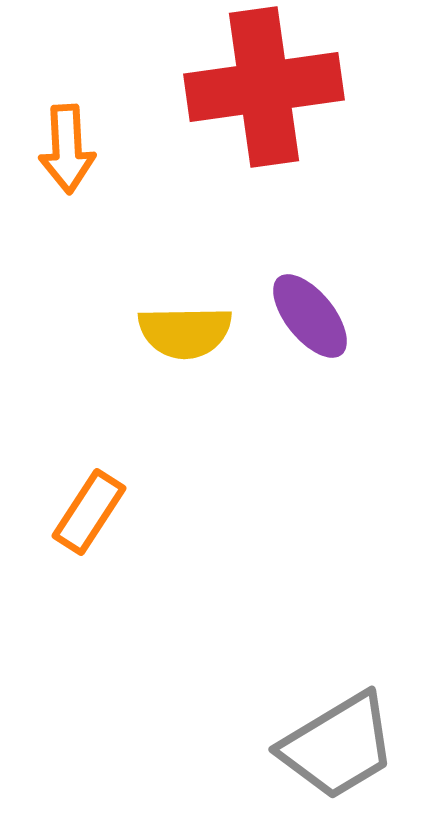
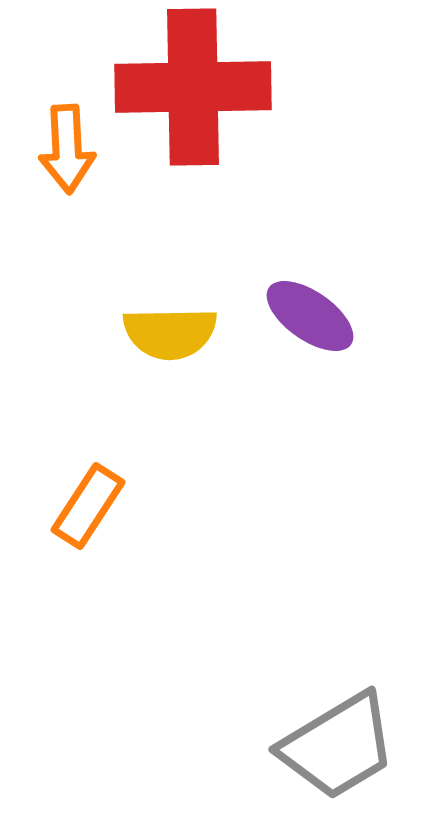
red cross: moved 71 px left; rotated 7 degrees clockwise
purple ellipse: rotated 16 degrees counterclockwise
yellow semicircle: moved 15 px left, 1 px down
orange rectangle: moved 1 px left, 6 px up
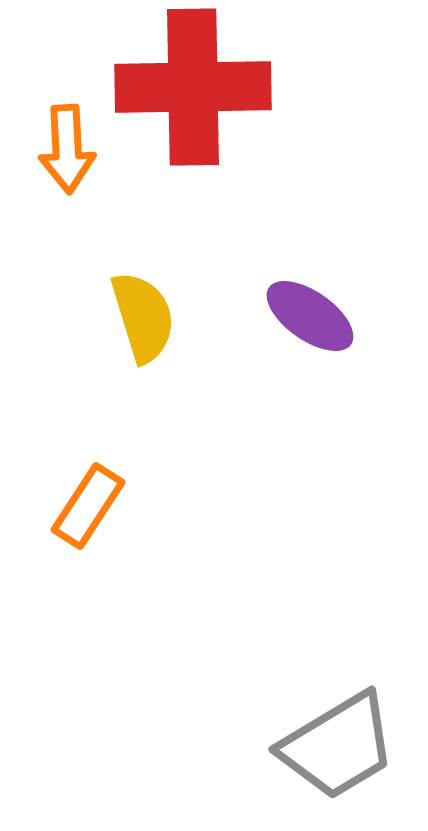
yellow semicircle: moved 27 px left, 16 px up; rotated 106 degrees counterclockwise
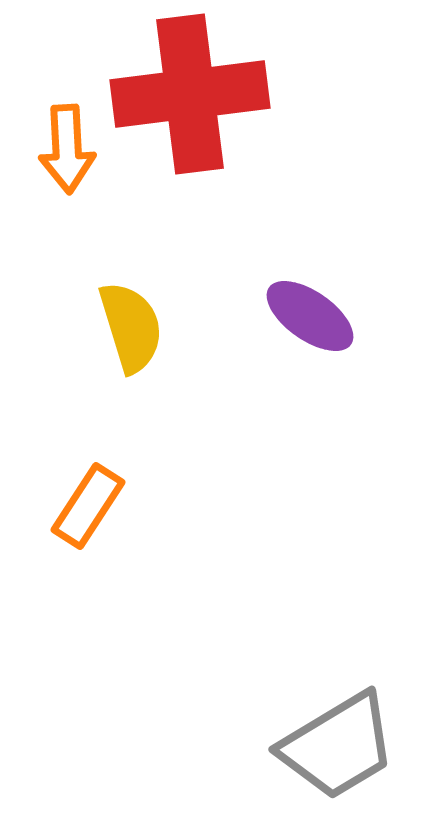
red cross: moved 3 px left, 7 px down; rotated 6 degrees counterclockwise
yellow semicircle: moved 12 px left, 10 px down
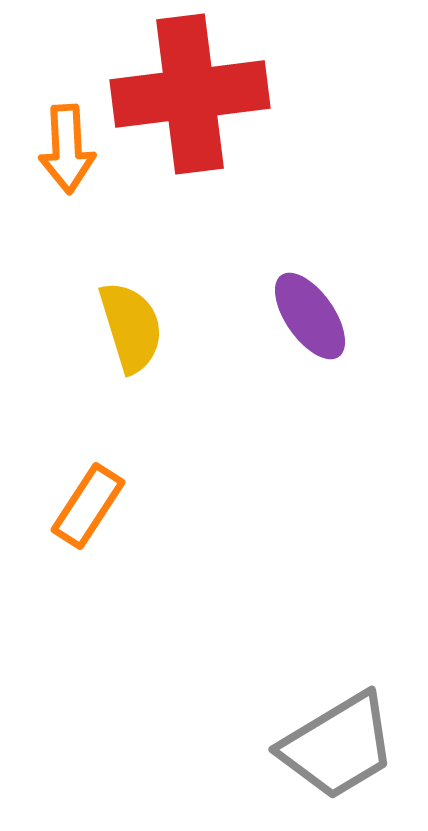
purple ellipse: rotated 20 degrees clockwise
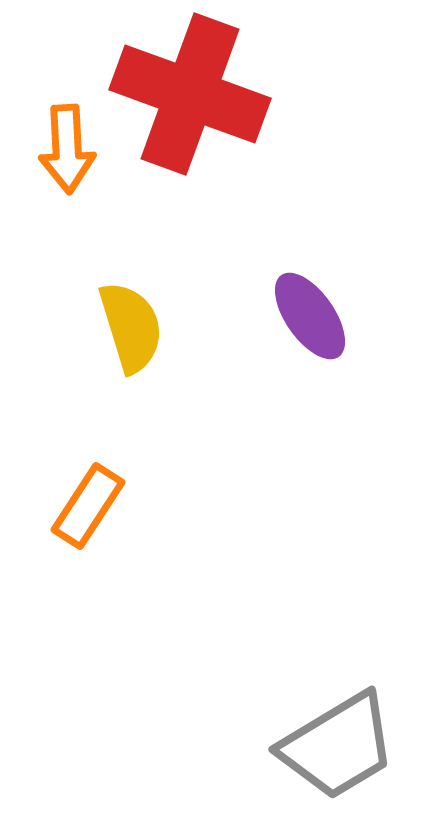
red cross: rotated 27 degrees clockwise
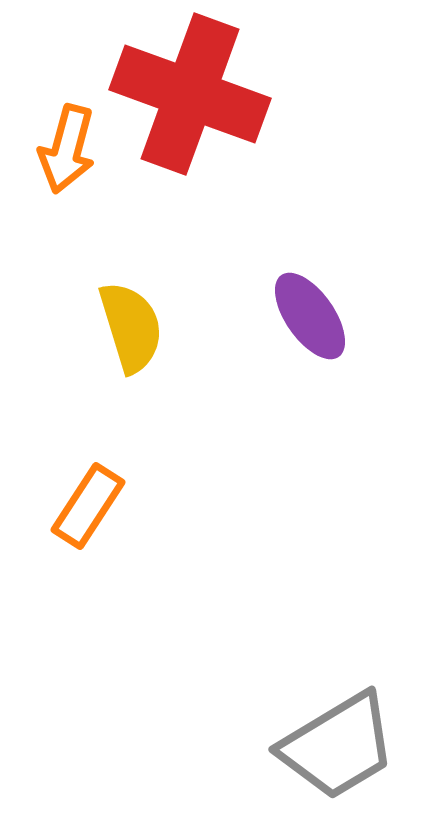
orange arrow: rotated 18 degrees clockwise
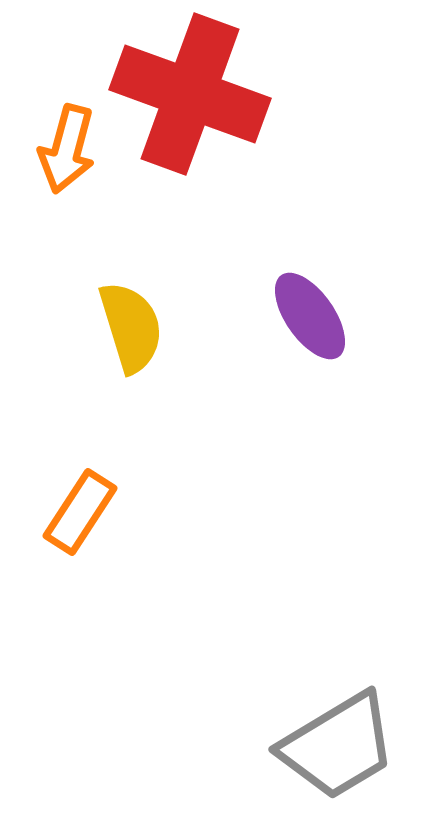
orange rectangle: moved 8 px left, 6 px down
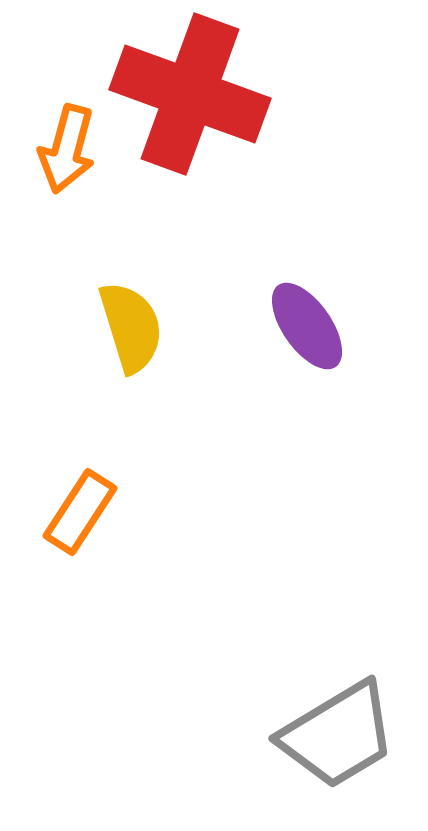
purple ellipse: moved 3 px left, 10 px down
gray trapezoid: moved 11 px up
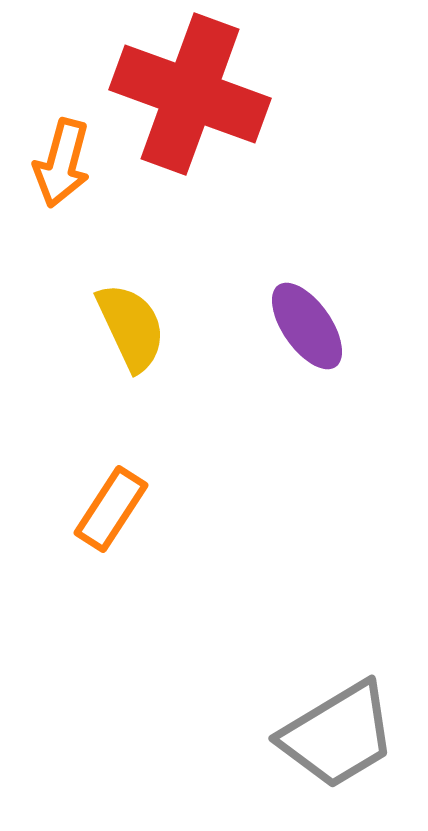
orange arrow: moved 5 px left, 14 px down
yellow semicircle: rotated 8 degrees counterclockwise
orange rectangle: moved 31 px right, 3 px up
